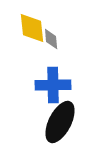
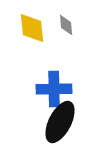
gray diamond: moved 15 px right, 14 px up
blue cross: moved 1 px right, 4 px down
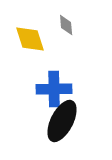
yellow diamond: moved 2 px left, 11 px down; rotated 12 degrees counterclockwise
black ellipse: moved 2 px right, 1 px up
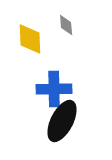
yellow diamond: rotated 16 degrees clockwise
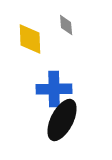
black ellipse: moved 1 px up
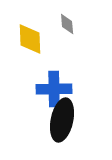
gray diamond: moved 1 px right, 1 px up
black ellipse: rotated 15 degrees counterclockwise
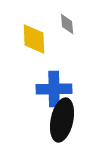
yellow diamond: moved 4 px right
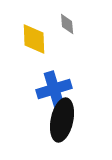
blue cross: rotated 16 degrees counterclockwise
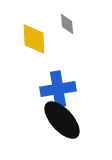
blue cross: moved 4 px right; rotated 8 degrees clockwise
black ellipse: rotated 54 degrees counterclockwise
